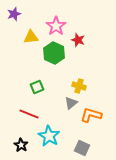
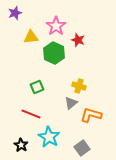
purple star: moved 1 px right, 1 px up
red line: moved 2 px right
cyan star: moved 1 px down
gray square: rotated 28 degrees clockwise
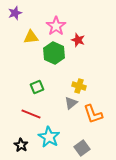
orange L-shape: moved 2 px right, 1 px up; rotated 125 degrees counterclockwise
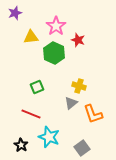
cyan star: rotated 10 degrees counterclockwise
